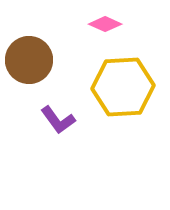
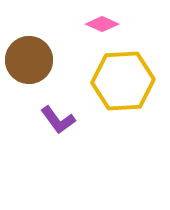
pink diamond: moved 3 px left
yellow hexagon: moved 6 px up
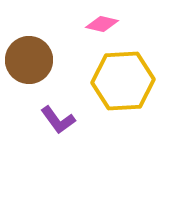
pink diamond: rotated 12 degrees counterclockwise
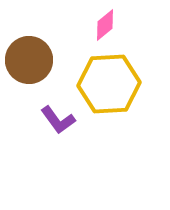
pink diamond: moved 3 px right, 1 px down; rotated 52 degrees counterclockwise
yellow hexagon: moved 14 px left, 3 px down
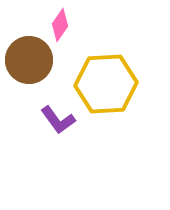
pink diamond: moved 45 px left; rotated 16 degrees counterclockwise
yellow hexagon: moved 3 px left
